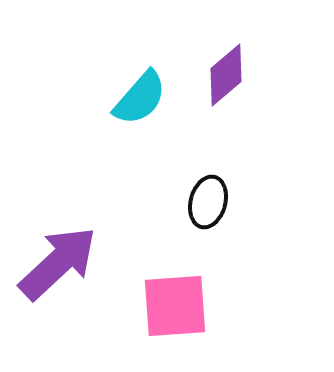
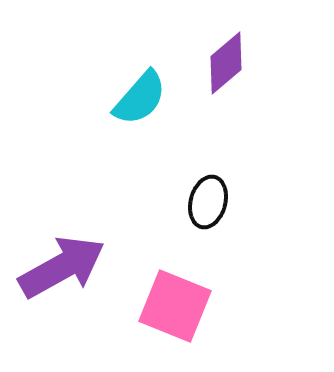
purple diamond: moved 12 px up
purple arrow: moved 4 px right, 4 px down; rotated 14 degrees clockwise
pink square: rotated 26 degrees clockwise
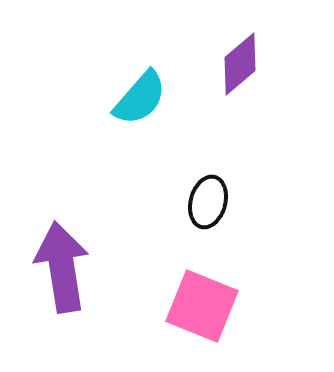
purple diamond: moved 14 px right, 1 px down
purple arrow: rotated 70 degrees counterclockwise
pink square: moved 27 px right
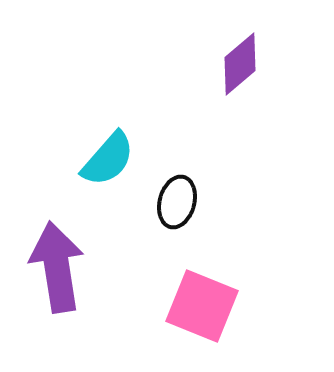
cyan semicircle: moved 32 px left, 61 px down
black ellipse: moved 31 px left
purple arrow: moved 5 px left
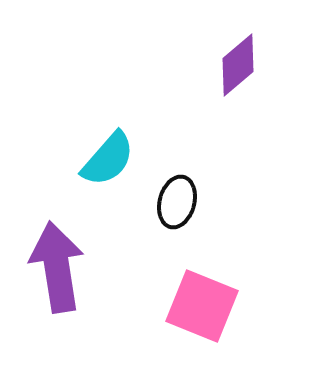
purple diamond: moved 2 px left, 1 px down
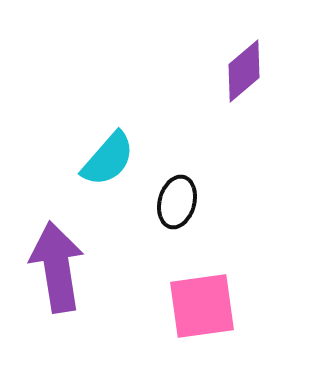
purple diamond: moved 6 px right, 6 px down
pink square: rotated 30 degrees counterclockwise
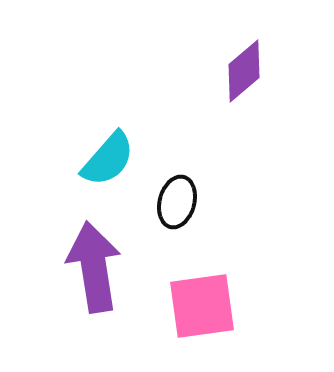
purple arrow: moved 37 px right
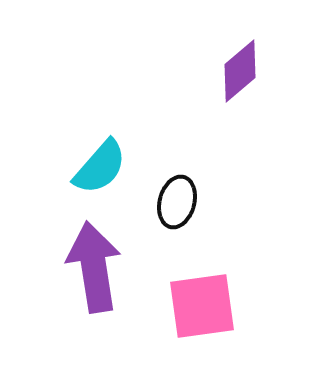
purple diamond: moved 4 px left
cyan semicircle: moved 8 px left, 8 px down
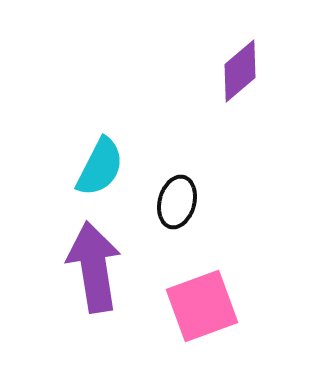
cyan semicircle: rotated 14 degrees counterclockwise
pink square: rotated 12 degrees counterclockwise
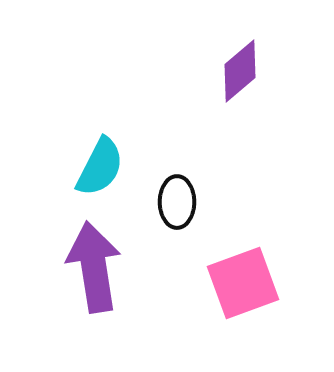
black ellipse: rotated 15 degrees counterclockwise
pink square: moved 41 px right, 23 px up
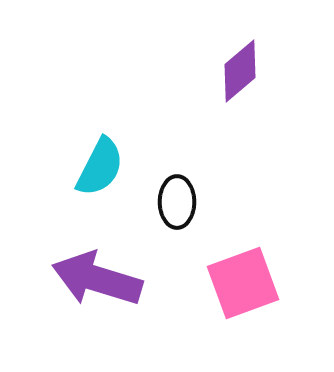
purple arrow: moved 3 px right, 12 px down; rotated 64 degrees counterclockwise
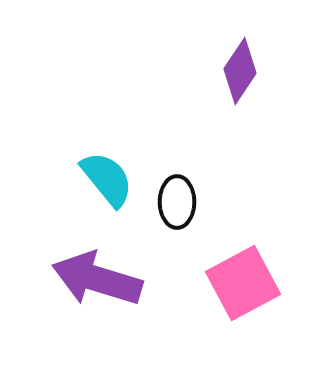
purple diamond: rotated 16 degrees counterclockwise
cyan semicircle: moved 7 px right, 12 px down; rotated 66 degrees counterclockwise
pink square: rotated 8 degrees counterclockwise
